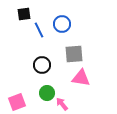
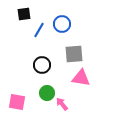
blue line: rotated 56 degrees clockwise
pink square: rotated 30 degrees clockwise
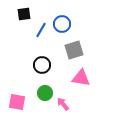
blue line: moved 2 px right
gray square: moved 4 px up; rotated 12 degrees counterclockwise
green circle: moved 2 px left
pink arrow: moved 1 px right
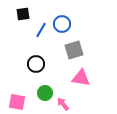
black square: moved 1 px left
black circle: moved 6 px left, 1 px up
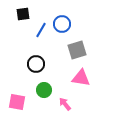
gray square: moved 3 px right
green circle: moved 1 px left, 3 px up
pink arrow: moved 2 px right
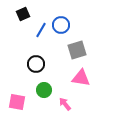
black square: rotated 16 degrees counterclockwise
blue circle: moved 1 px left, 1 px down
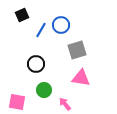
black square: moved 1 px left, 1 px down
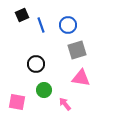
blue circle: moved 7 px right
blue line: moved 5 px up; rotated 49 degrees counterclockwise
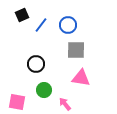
blue line: rotated 56 degrees clockwise
gray square: moved 1 px left; rotated 18 degrees clockwise
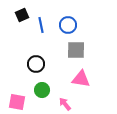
blue line: rotated 49 degrees counterclockwise
pink triangle: moved 1 px down
green circle: moved 2 px left
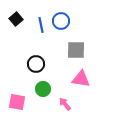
black square: moved 6 px left, 4 px down; rotated 16 degrees counterclockwise
blue circle: moved 7 px left, 4 px up
green circle: moved 1 px right, 1 px up
